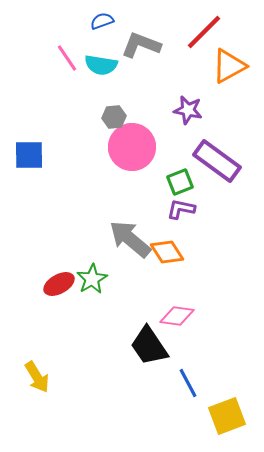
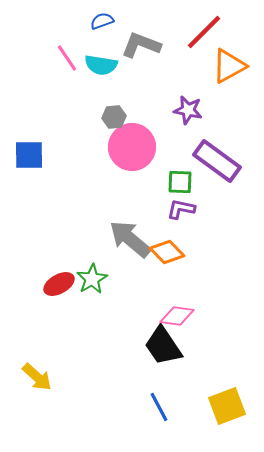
green square: rotated 24 degrees clockwise
orange diamond: rotated 12 degrees counterclockwise
black trapezoid: moved 14 px right
yellow arrow: rotated 16 degrees counterclockwise
blue line: moved 29 px left, 24 px down
yellow square: moved 10 px up
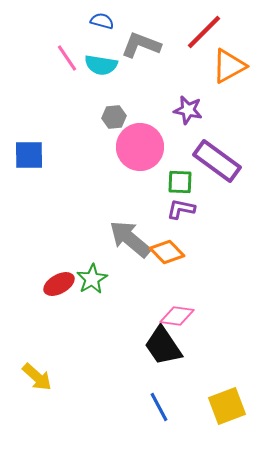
blue semicircle: rotated 35 degrees clockwise
pink circle: moved 8 px right
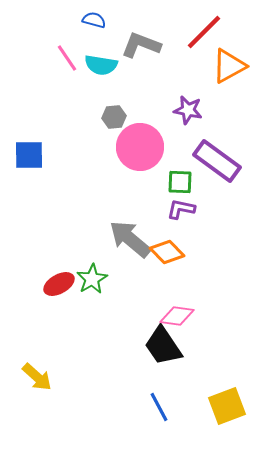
blue semicircle: moved 8 px left, 1 px up
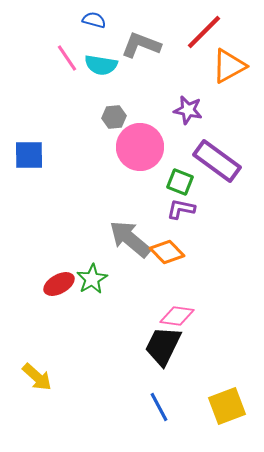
green square: rotated 20 degrees clockwise
black trapezoid: rotated 60 degrees clockwise
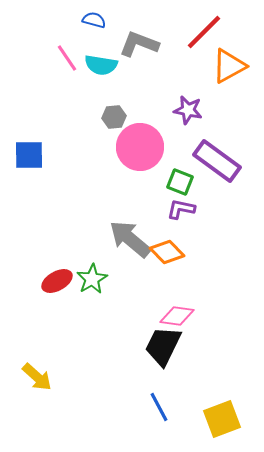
gray L-shape: moved 2 px left, 1 px up
red ellipse: moved 2 px left, 3 px up
yellow square: moved 5 px left, 13 px down
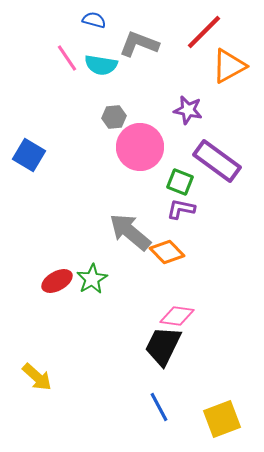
blue square: rotated 32 degrees clockwise
gray arrow: moved 7 px up
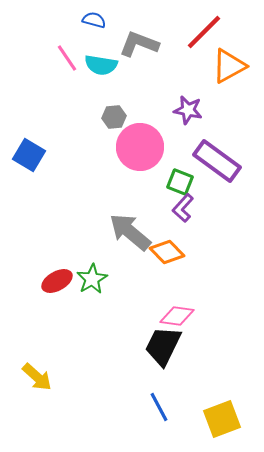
purple L-shape: moved 2 px right, 1 px up; rotated 60 degrees counterclockwise
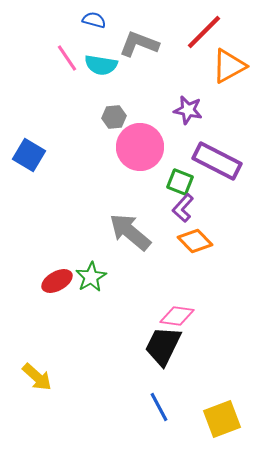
purple rectangle: rotated 9 degrees counterclockwise
orange diamond: moved 28 px right, 11 px up
green star: moved 1 px left, 2 px up
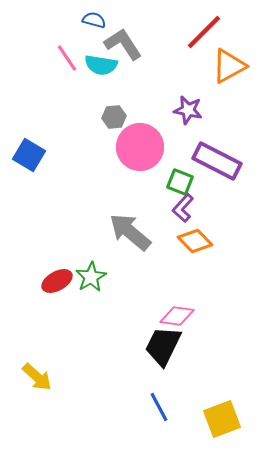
gray L-shape: moved 16 px left; rotated 36 degrees clockwise
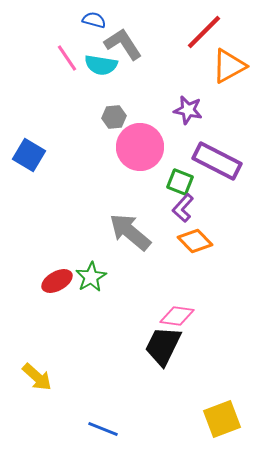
blue line: moved 56 px left, 22 px down; rotated 40 degrees counterclockwise
